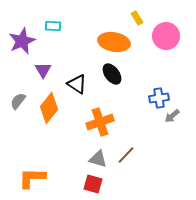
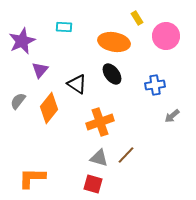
cyan rectangle: moved 11 px right, 1 px down
purple triangle: moved 3 px left; rotated 12 degrees clockwise
blue cross: moved 4 px left, 13 px up
gray triangle: moved 1 px right, 1 px up
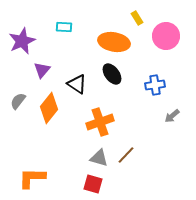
purple triangle: moved 2 px right
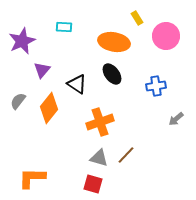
blue cross: moved 1 px right, 1 px down
gray arrow: moved 4 px right, 3 px down
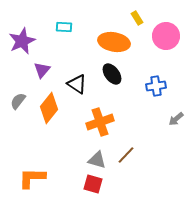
gray triangle: moved 2 px left, 2 px down
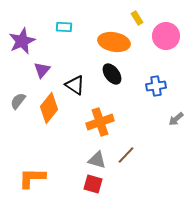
black triangle: moved 2 px left, 1 px down
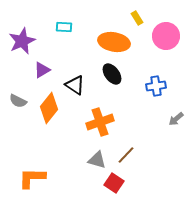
purple triangle: rotated 18 degrees clockwise
gray semicircle: rotated 102 degrees counterclockwise
red square: moved 21 px right, 1 px up; rotated 18 degrees clockwise
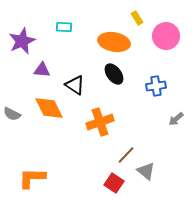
purple triangle: rotated 36 degrees clockwise
black ellipse: moved 2 px right
gray semicircle: moved 6 px left, 13 px down
orange diamond: rotated 64 degrees counterclockwise
gray triangle: moved 49 px right, 11 px down; rotated 24 degrees clockwise
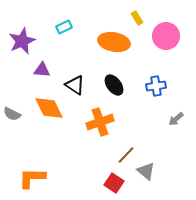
cyan rectangle: rotated 28 degrees counterclockwise
black ellipse: moved 11 px down
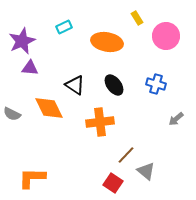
orange ellipse: moved 7 px left
purple triangle: moved 12 px left, 2 px up
blue cross: moved 2 px up; rotated 24 degrees clockwise
orange cross: rotated 12 degrees clockwise
red square: moved 1 px left
